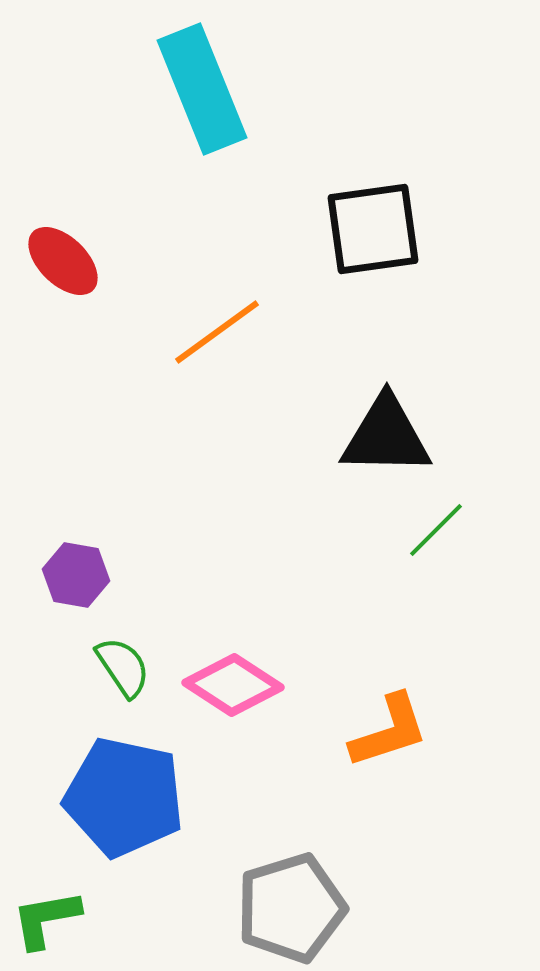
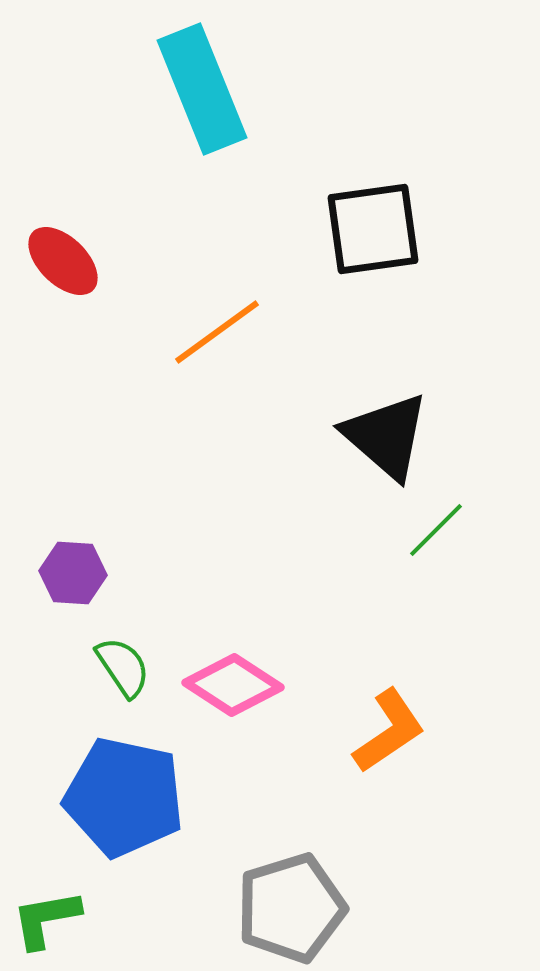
black triangle: rotated 40 degrees clockwise
purple hexagon: moved 3 px left, 2 px up; rotated 6 degrees counterclockwise
orange L-shape: rotated 16 degrees counterclockwise
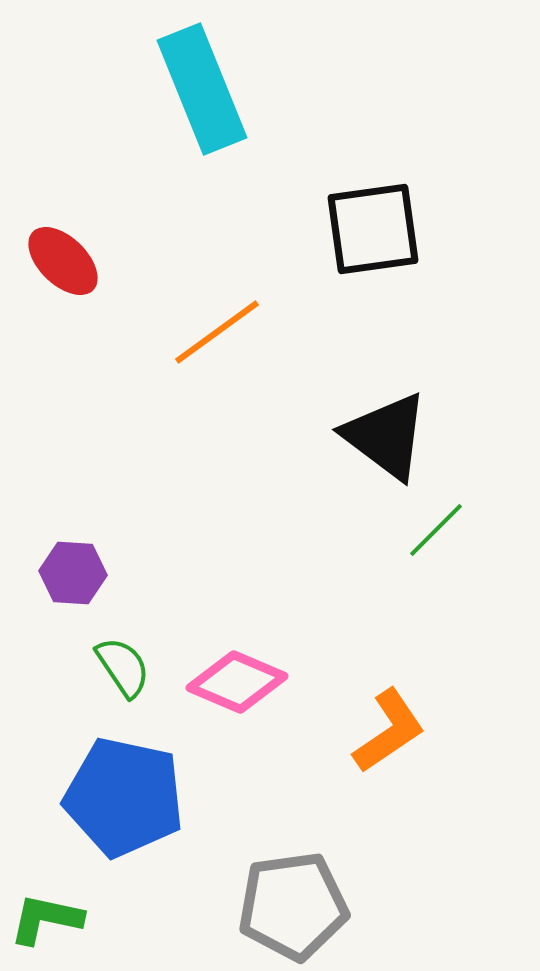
black triangle: rotated 4 degrees counterclockwise
pink diamond: moved 4 px right, 3 px up; rotated 10 degrees counterclockwise
gray pentagon: moved 2 px right, 2 px up; rotated 9 degrees clockwise
green L-shape: rotated 22 degrees clockwise
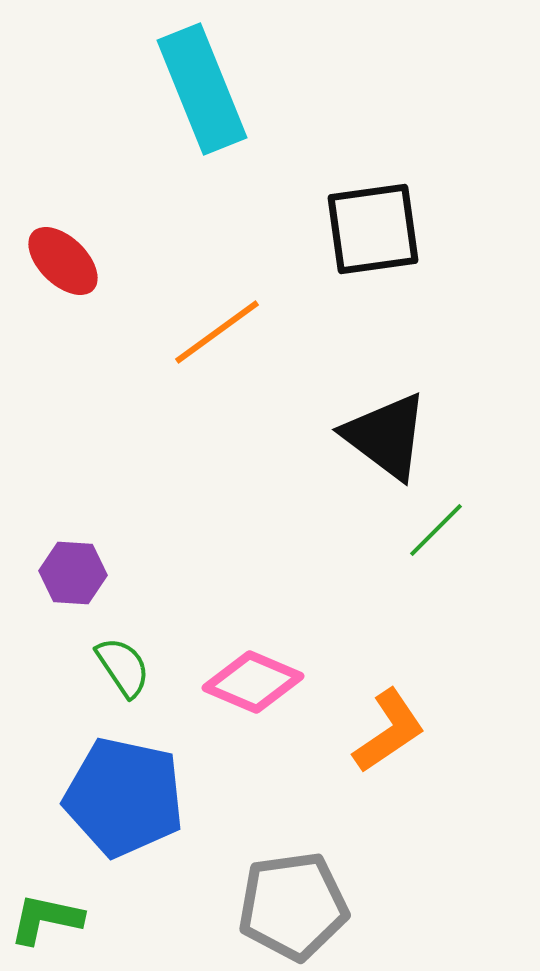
pink diamond: moved 16 px right
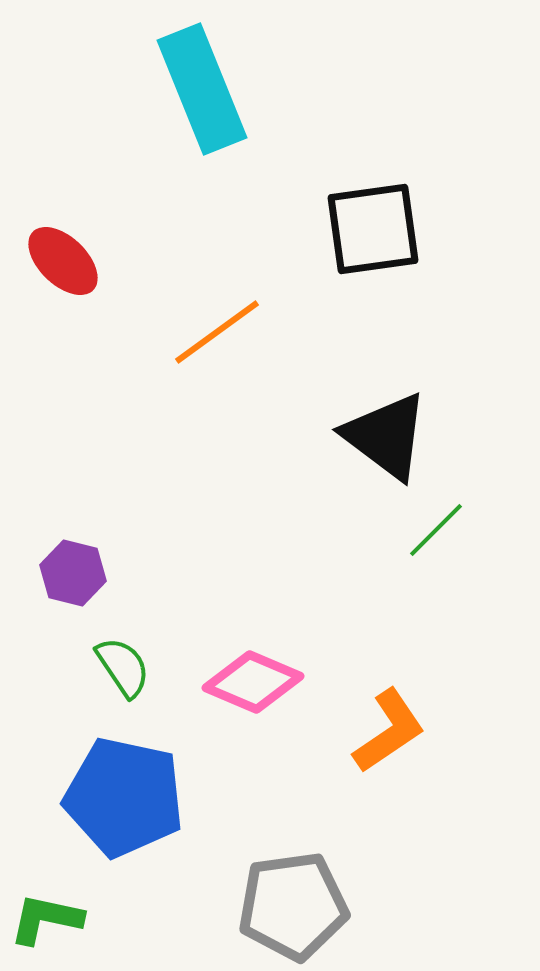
purple hexagon: rotated 10 degrees clockwise
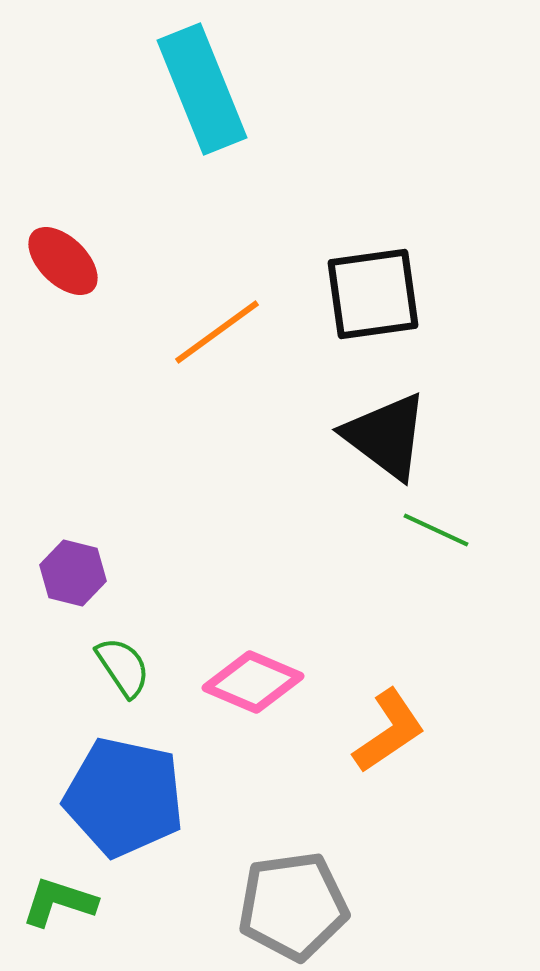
black square: moved 65 px down
green line: rotated 70 degrees clockwise
green L-shape: moved 13 px right, 17 px up; rotated 6 degrees clockwise
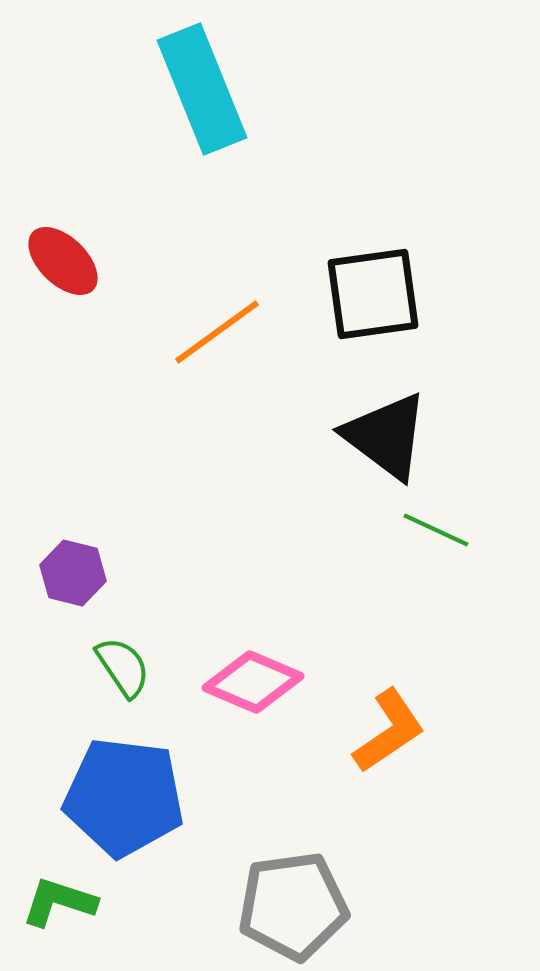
blue pentagon: rotated 5 degrees counterclockwise
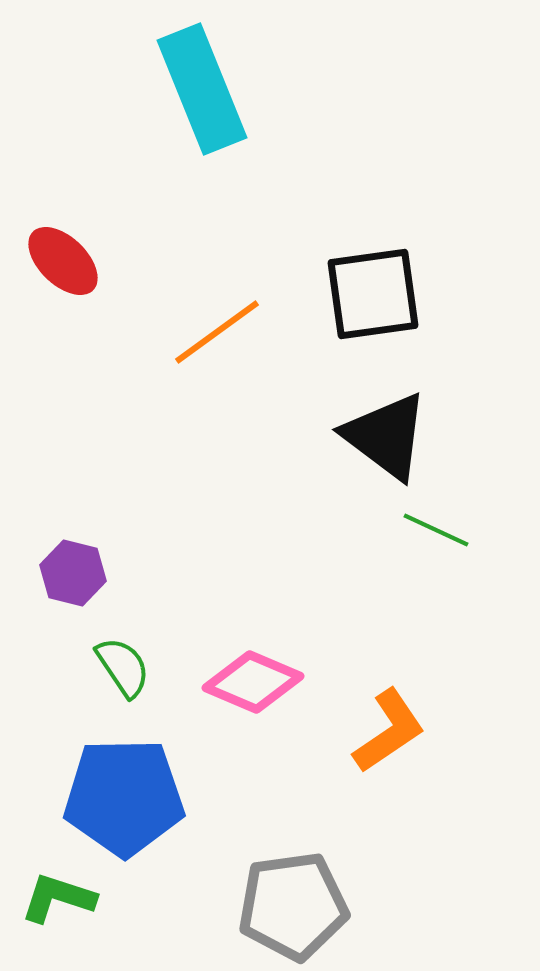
blue pentagon: rotated 8 degrees counterclockwise
green L-shape: moved 1 px left, 4 px up
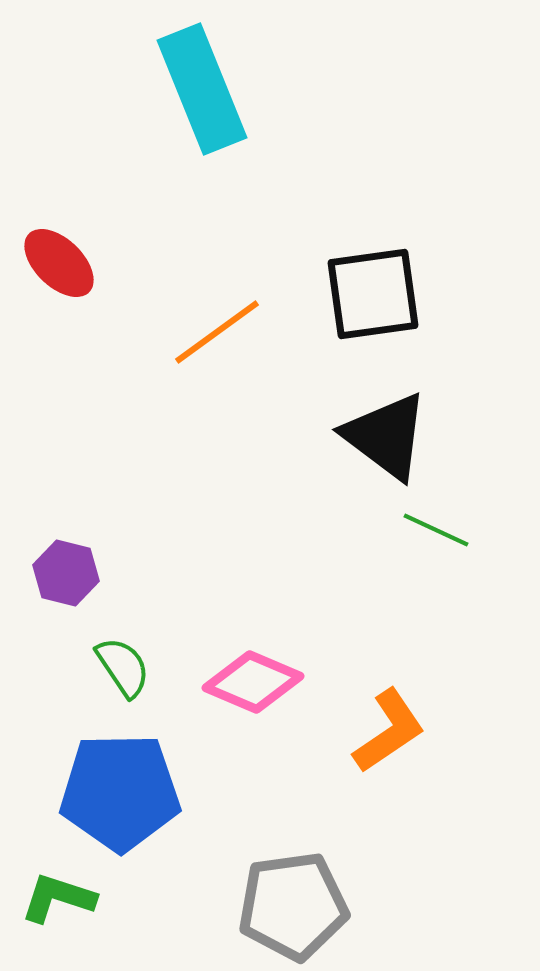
red ellipse: moved 4 px left, 2 px down
purple hexagon: moved 7 px left
blue pentagon: moved 4 px left, 5 px up
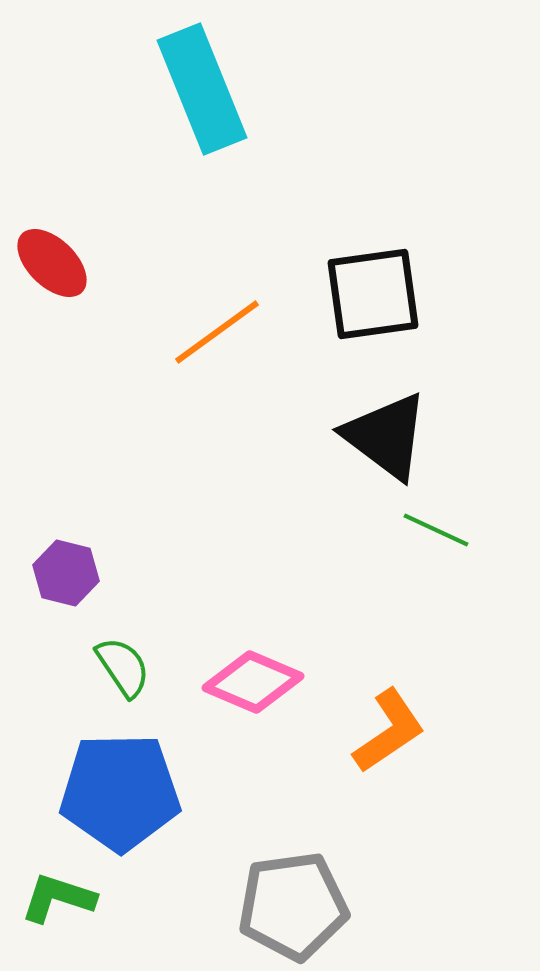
red ellipse: moved 7 px left
